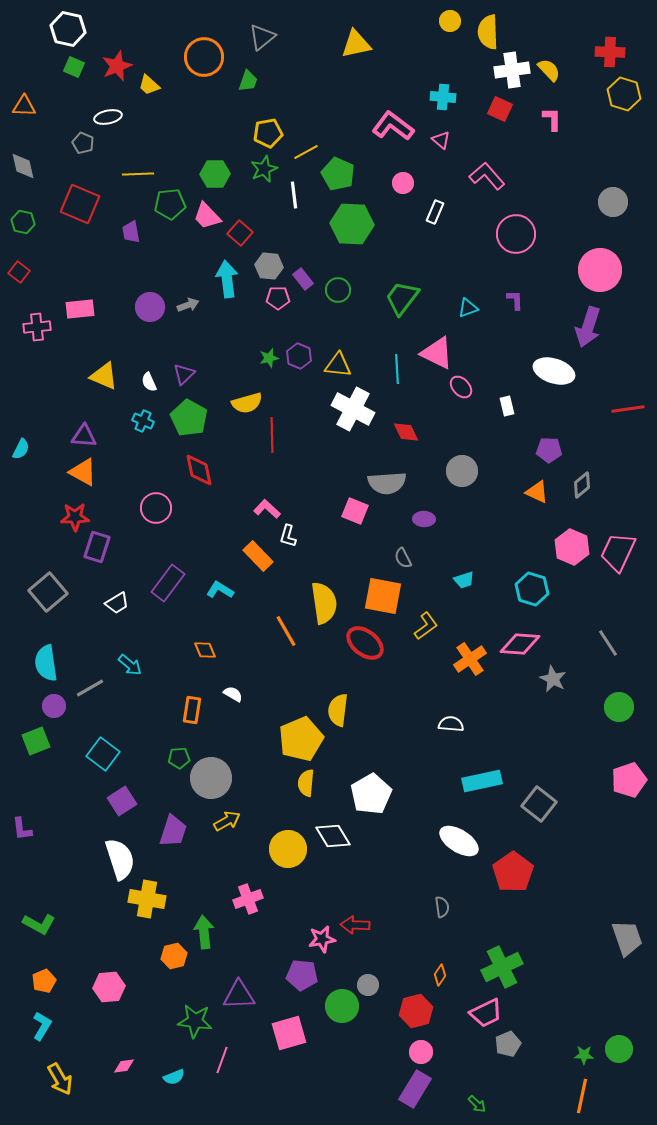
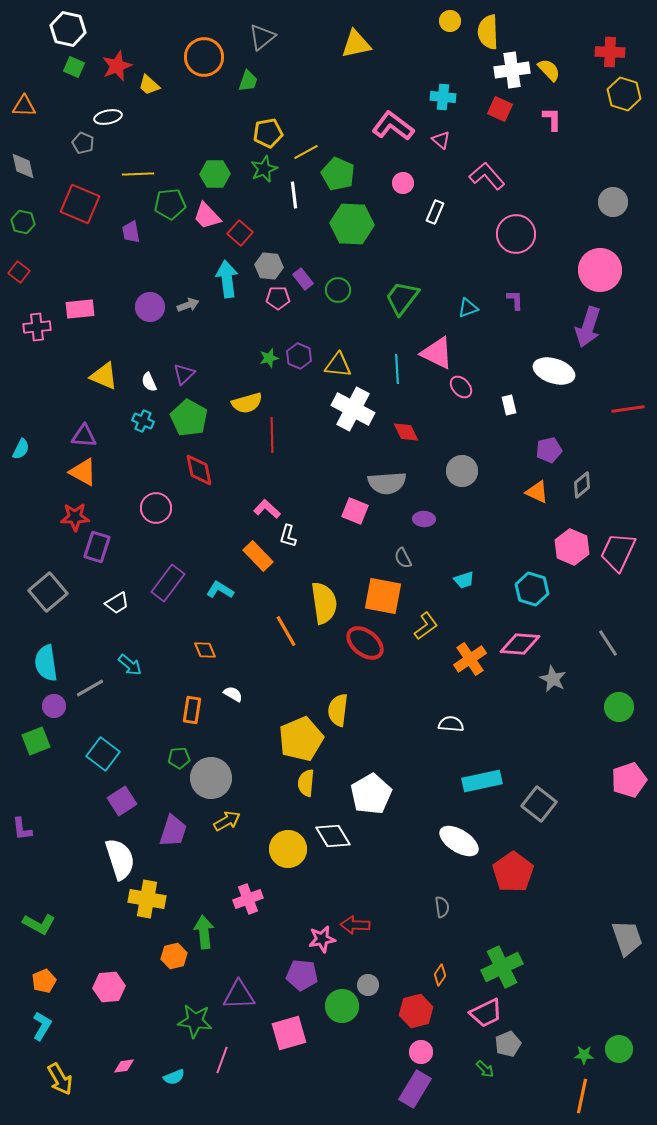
white rectangle at (507, 406): moved 2 px right, 1 px up
purple pentagon at (549, 450): rotated 15 degrees counterclockwise
green arrow at (477, 1104): moved 8 px right, 35 px up
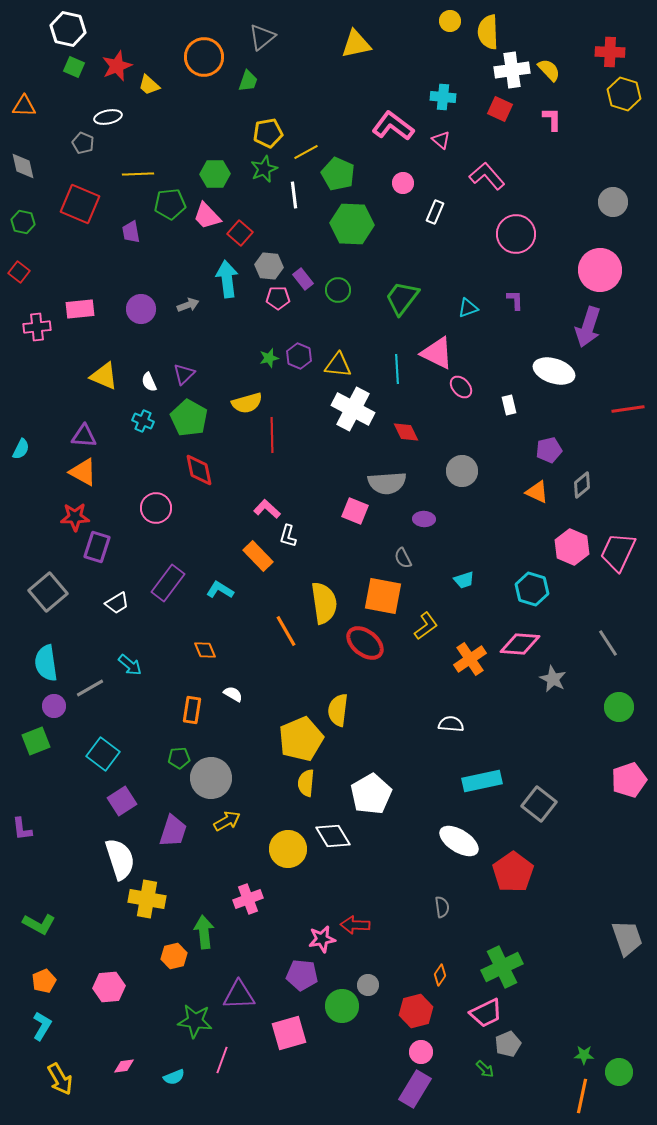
purple circle at (150, 307): moved 9 px left, 2 px down
green circle at (619, 1049): moved 23 px down
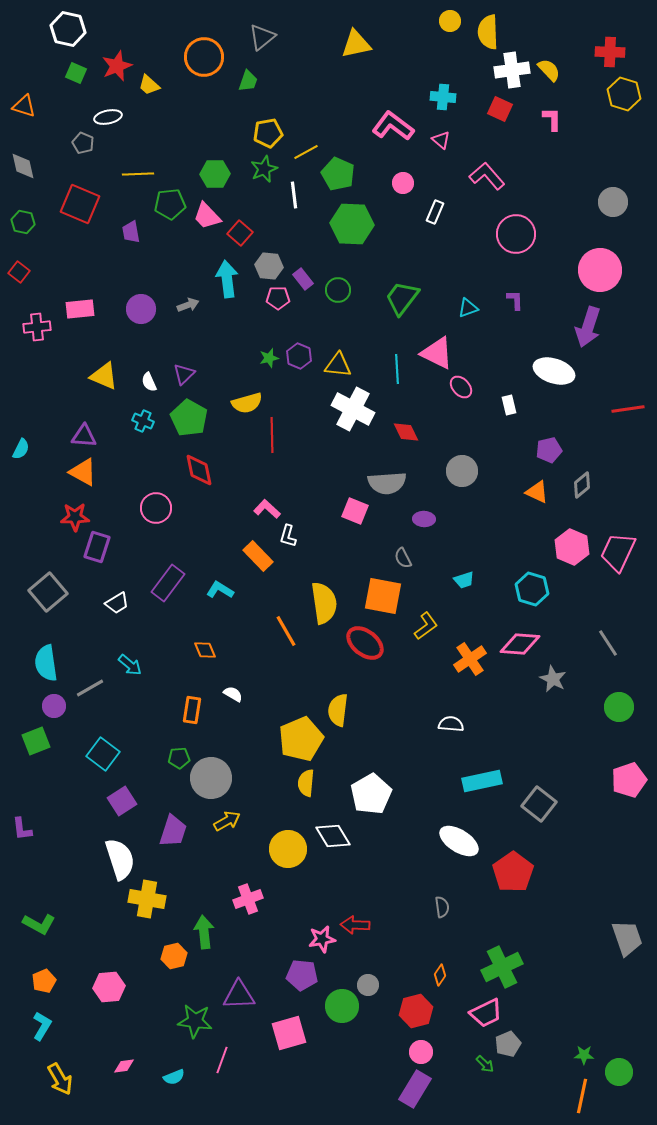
green square at (74, 67): moved 2 px right, 6 px down
orange triangle at (24, 106): rotated 15 degrees clockwise
green arrow at (485, 1069): moved 5 px up
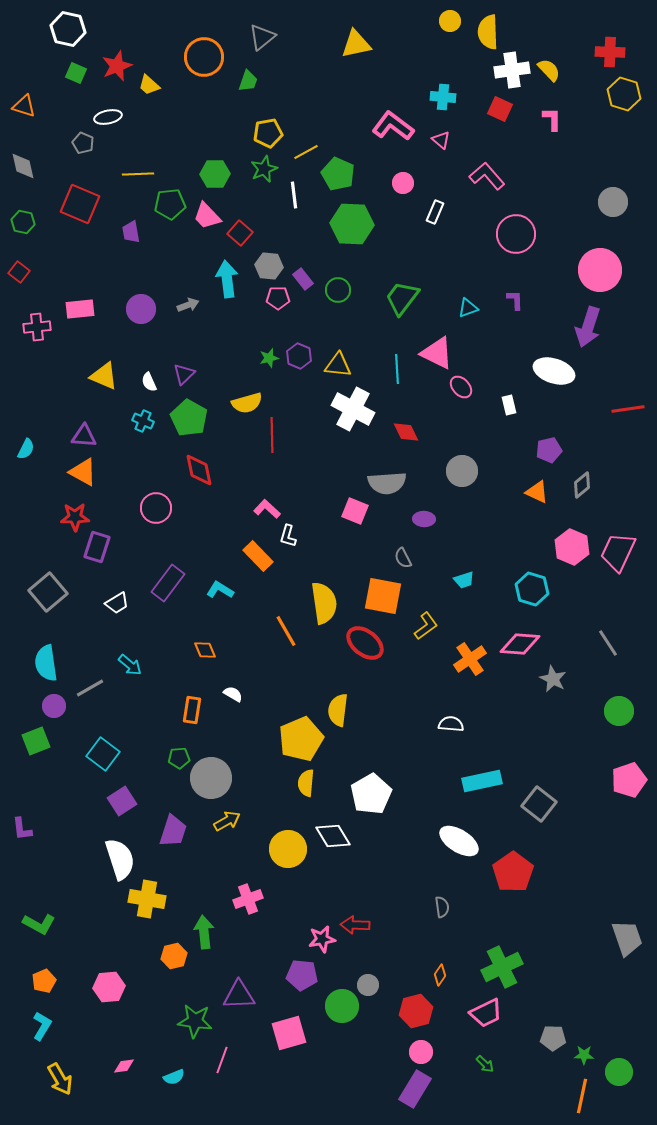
cyan semicircle at (21, 449): moved 5 px right
green circle at (619, 707): moved 4 px down
gray pentagon at (508, 1044): moved 45 px right, 6 px up; rotated 25 degrees clockwise
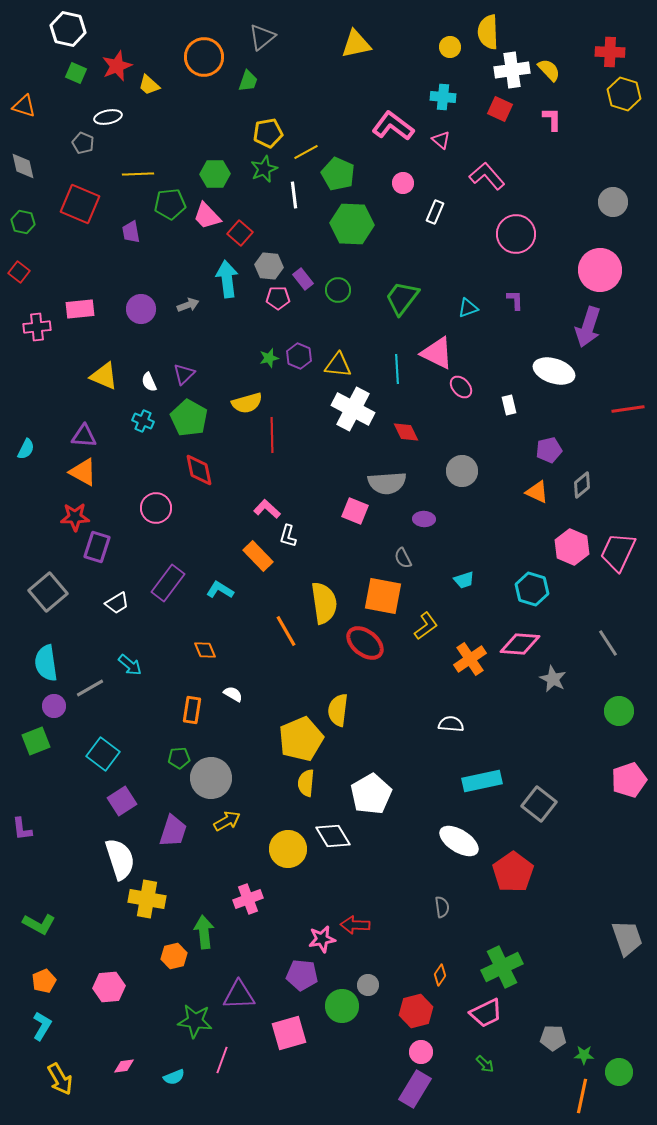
yellow circle at (450, 21): moved 26 px down
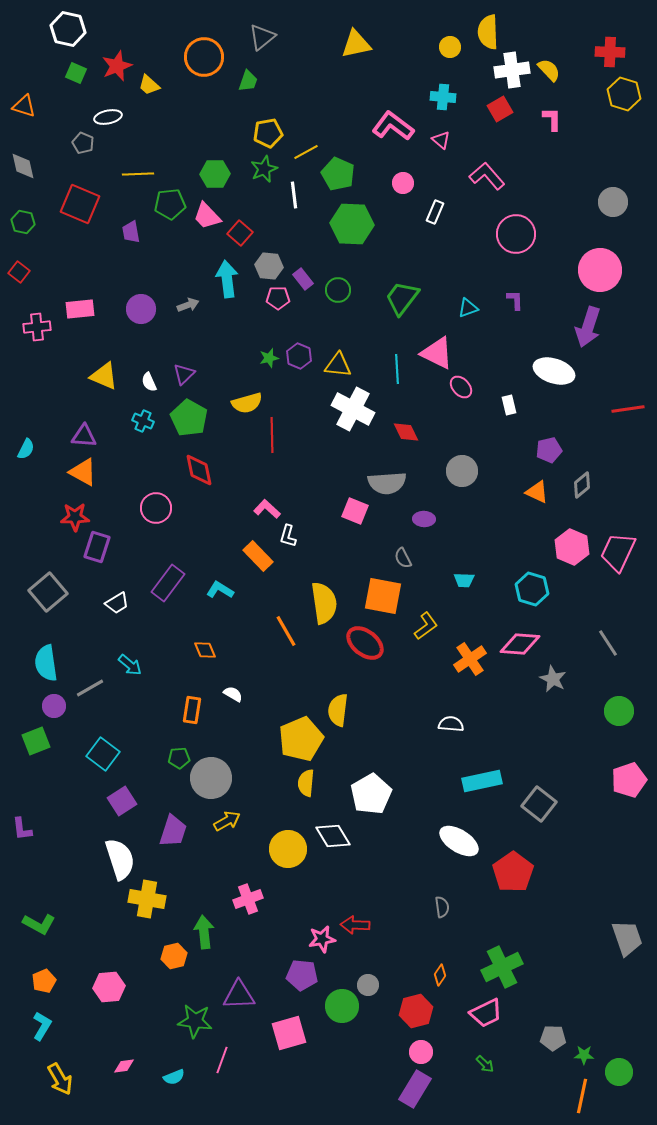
red square at (500, 109): rotated 35 degrees clockwise
cyan trapezoid at (464, 580): rotated 20 degrees clockwise
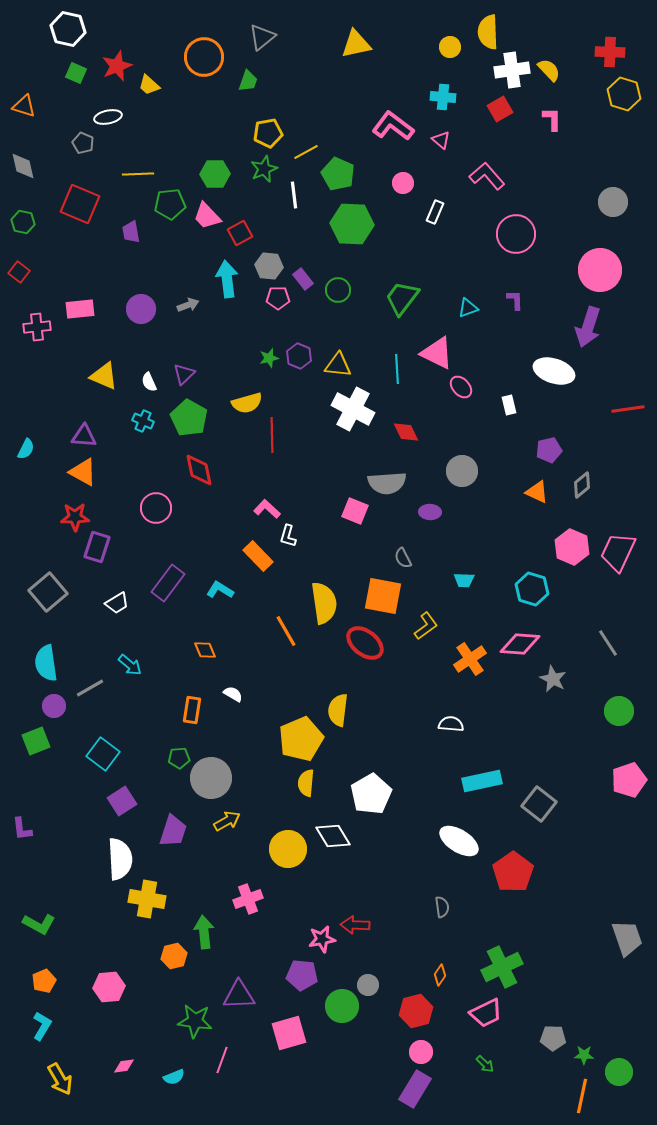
red square at (240, 233): rotated 20 degrees clockwise
purple ellipse at (424, 519): moved 6 px right, 7 px up
white semicircle at (120, 859): rotated 15 degrees clockwise
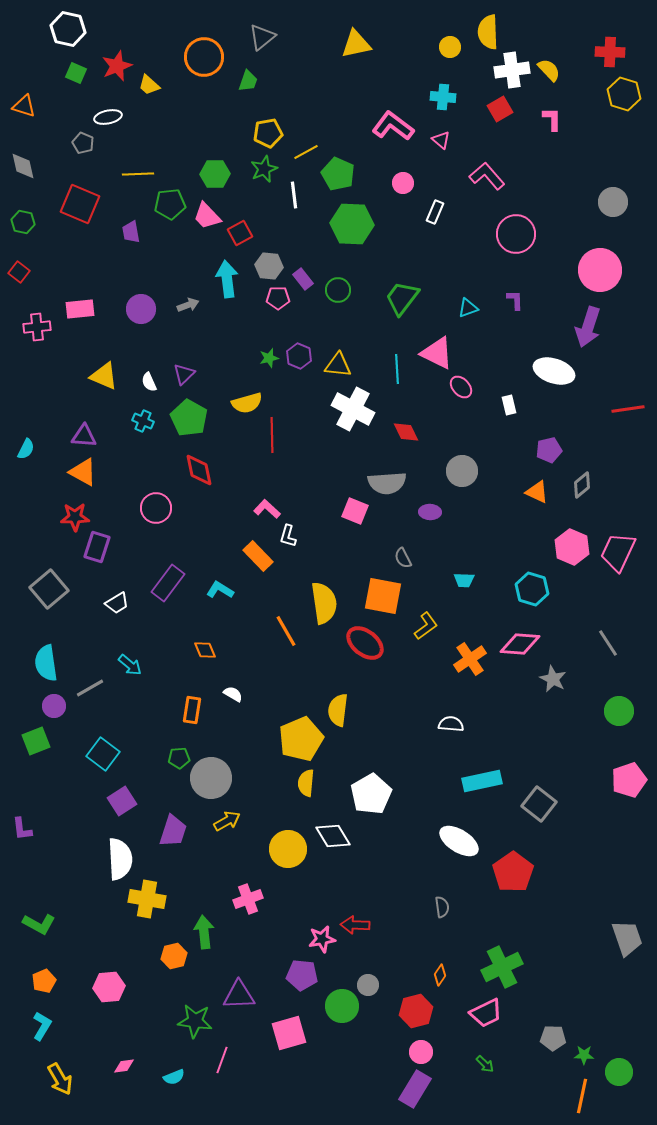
gray square at (48, 592): moved 1 px right, 3 px up
